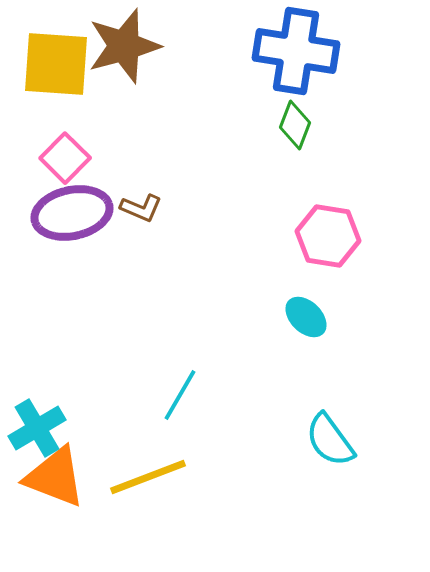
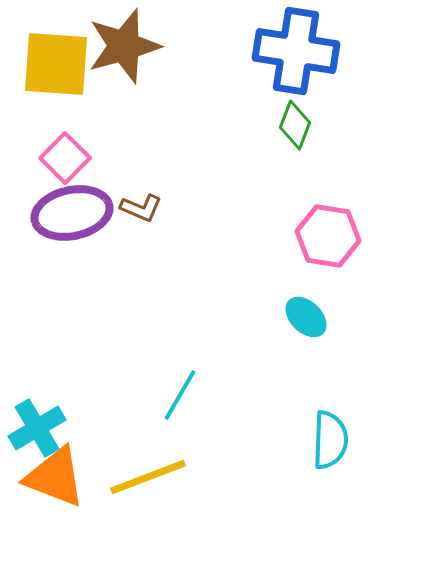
cyan semicircle: rotated 142 degrees counterclockwise
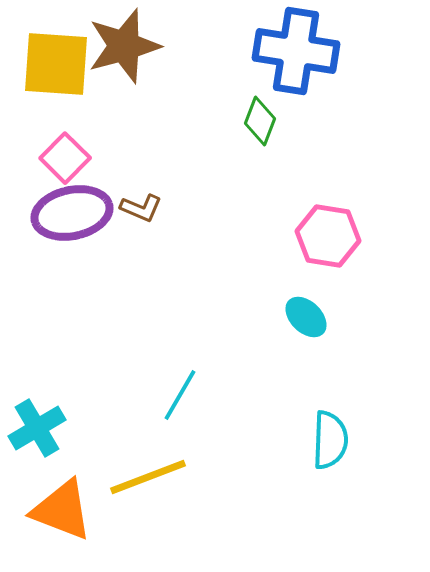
green diamond: moved 35 px left, 4 px up
orange triangle: moved 7 px right, 33 px down
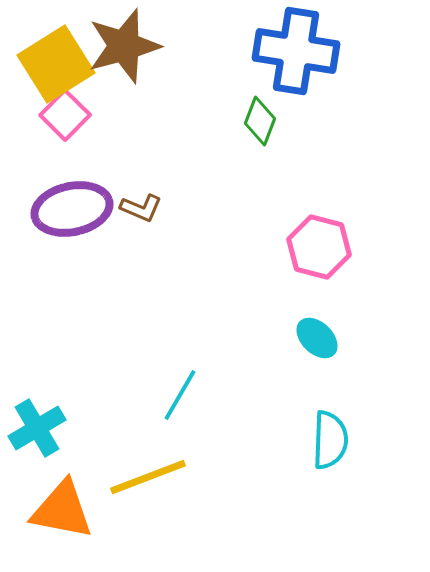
yellow square: rotated 36 degrees counterclockwise
pink square: moved 43 px up
purple ellipse: moved 4 px up
pink hexagon: moved 9 px left, 11 px down; rotated 6 degrees clockwise
cyan ellipse: moved 11 px right, 21 px down
orange triangle: rotated 10 degrees counterclockwise
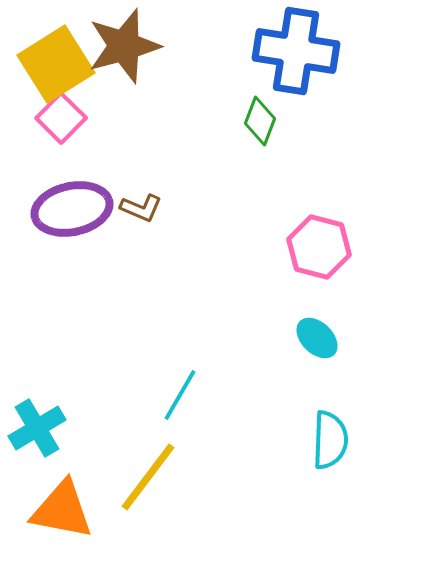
pink square: moved 4 px left, 3 px down
yellow line: rotated 32 degrees counterclockwise
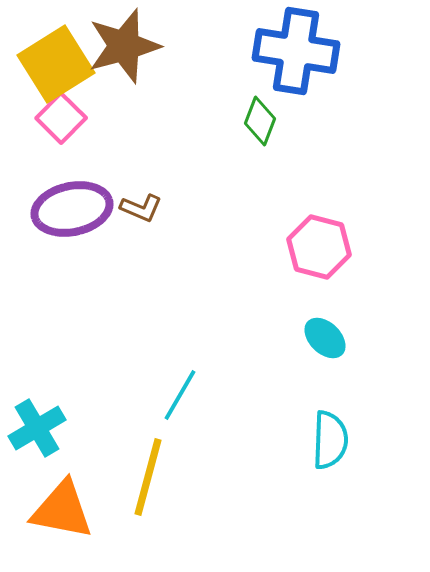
cyan ellipse: moved 8 px right
yellow line: rotated 22 degrees counterclockwise
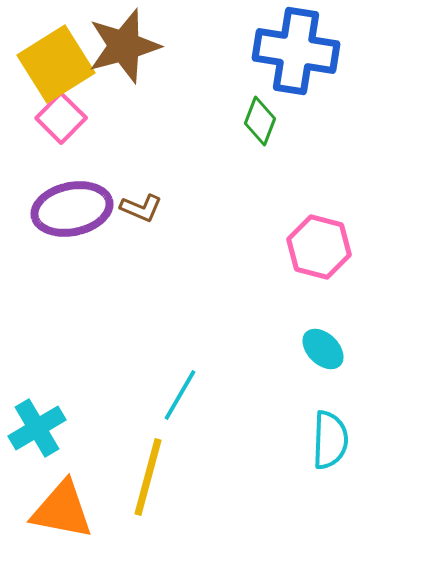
cyan ellipse: moved 2 px left, 11 px down
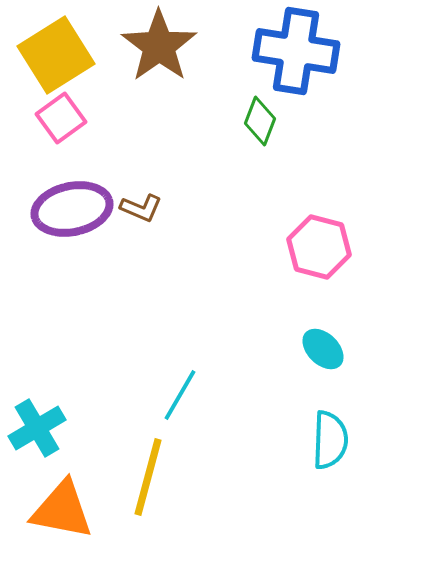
brown star: moved 35 px right; rotated 20 degrees counterclockwise
yellow square: moved 9 px up
pink square: rotated 9 degrees clockwise
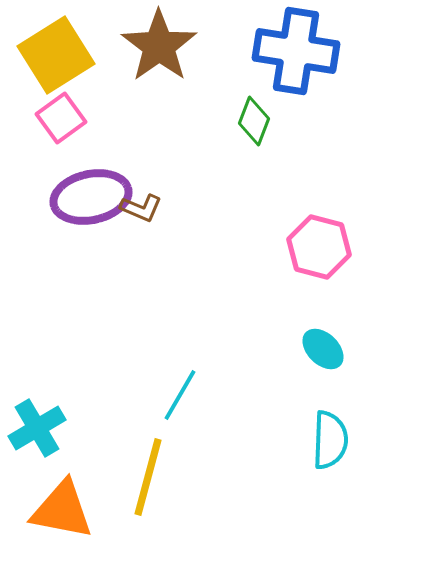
green diamond: moved 6 px left
purple ellipse: moved 19 px right, 12 px up
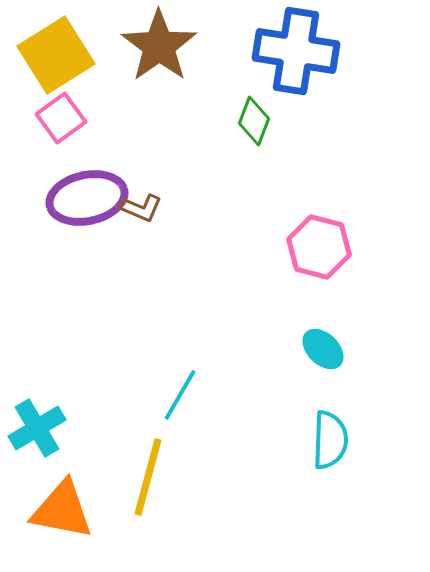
purple ellipse: moved 4 px left, 1 px down
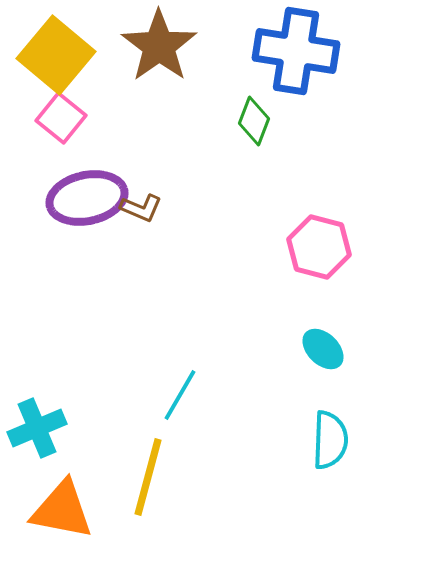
yellow square: rotated 18 degrees counterclockwise
pink square: rotated 15 degrees counterclockwise
cyan cross: rotated 8 degrees clockwise
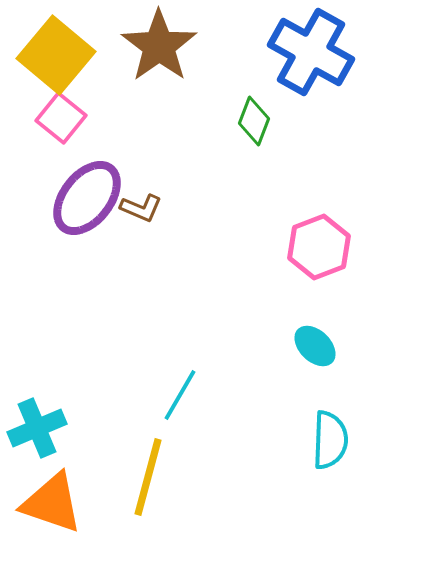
blue cross: moved 15 px right, 1 px down; rotated 20 degrees clockwise
purple ellipse: rotated 40 degrees counterclockwise
pink hexagon: rotated 24 degrees clockwise
cyan ellipse: moved 8 px left, 3 px up
orange triangle: moved 10 px left, 7 px up; rotated 8 degrees clockwise
